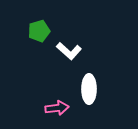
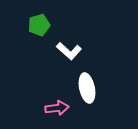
green pentagon: moved 6 px up
white ellipse: moved 2 px left, 1 px up; rotated 12 degrees counterclockwise
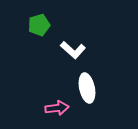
white L-shape: moved 4 px right, 1 px up
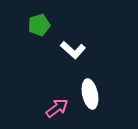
white ellipse: moved 3 px right, 6 px down
pink arrow: rotated 30 degrees counterclockwise
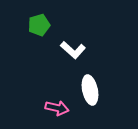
white ellipse: moved 4 px up
pink arrow: rotated 50 degrees clockwise
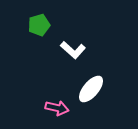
white ellipse: moved 1 px right, 1 px up; rotated 52 degrees clockwise
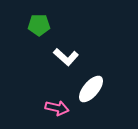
green pentagon: rotated 15 degrees clockwise
white L-shape: moved 7 px left, 7 px down
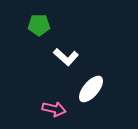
pink arrow: moved 3 px left, 1 px down
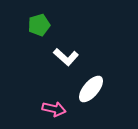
green pentagon: rotated 15 degrees counterclockwise
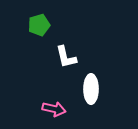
white L-shape: rotated 35 degrees clockwise
white ellipse: rotated 40 degrees counterclockwise
